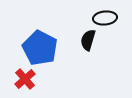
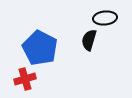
black semicircle: moved 1 px right
red cross: rotated 25 degrees clockwise
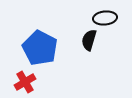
red cross: moved 3 px down; rotated 15 degrees counterclockwise
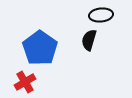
black ellipse: moved 4 px left, 3 px up
blue pentagon: rotated 8 degrees clockwise
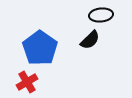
black semicircle: moved 1 px right; rotated 150 degrees counterclockwise
red cross: moved 2 px right
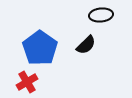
black semicircle: moved 4 px left, 5 px down
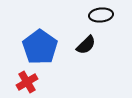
blue pentagon: moved 1 px up
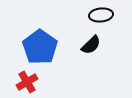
black semicircle: moved 5 px right
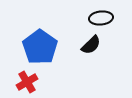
black ellipse: moved 3 px down
